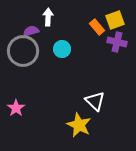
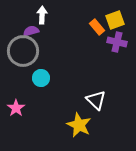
white arrow: moved 6 px left, 2 px up
cyan circle: moved 21 px left, 29 px down
white triangle: moved 1 px right, 1 px up
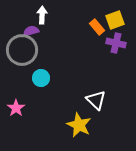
purple cross: moved 1 px left, 1 px down
gray circle: moved 1 px left, 1 px up
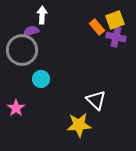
purple cross: moved 6 px up
cyan circle: moved 1 px down
yellow star: rotated 30 degrees counterclockwise
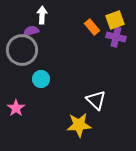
orange rectangle: moved 5 px left
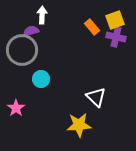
white triangle: moved 3 px up
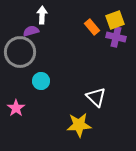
gray circle: moved 2 px left, 2 px down
cyan circle: moved 2 px down
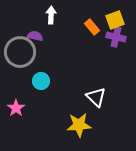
white arrow: moved 9 px right
purple semicircle: moved 4 px right, 5 px down; rotated 28 degrees clockwise
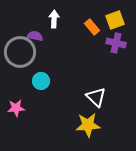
white arrow: moved 3 px right, 4 px down
purple cross: moved 6 px down
pink star: rotated 30 degrees clockwise
yellow star: moved 9 px right
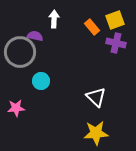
yellow star: moved 8 px right, 8 px down
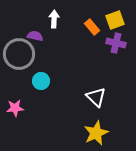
gray circle: moved 1 px left, 2 px down
pink star: moved 1 px left
yellow star: rotated 20 degrees counterclockwise
